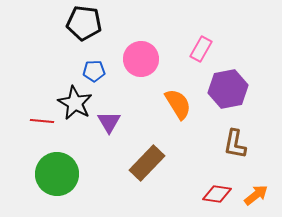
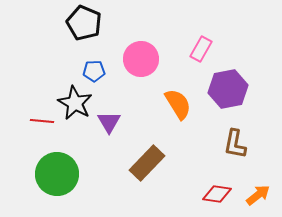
black pentagon: rotated 16 degrees clockwise
orange arrow: moved 2 px right
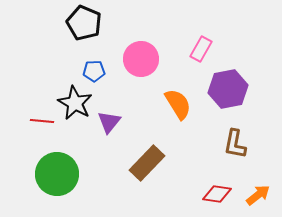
purple triangle: rotated 10 degrees clockwise
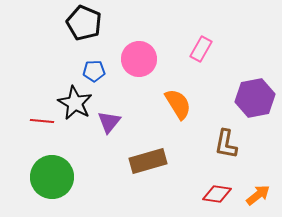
pink circle: moved 2 px left
purple hexagon: moved 27 px right, 9 px down
brown L-shape: moved 9 px left
brown rectangle: moved 1 px right, 2 px up; rotated 30 degrees clockwise
green circle: moved 5 px left, 3 px down
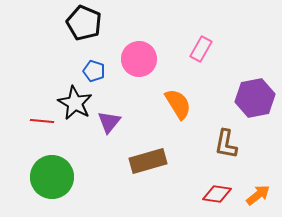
blue pentagon: rotated 20 degrees clockwise
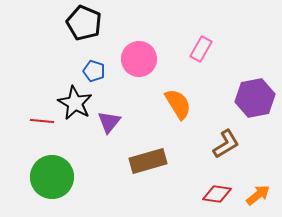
brown L-shape: rotated 132 degrees counterclockwise
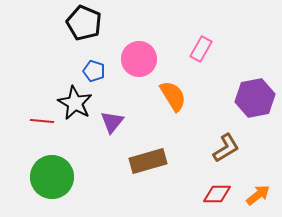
orange semicircle: moved 5 px left, 8 px up
purple triangle: moved 3 px right
brown L-shape: moved 4 px down
red diamond: rotated 8 degrees counterclockwise
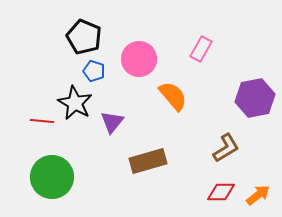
black pentagon: moved 14 px down
orange semicircle: rotated 8 degrees counterclockwise
red diamond: moved 4 px right, 2 px up
